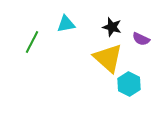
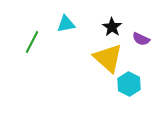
black star: rotated 18 degrees clockwise
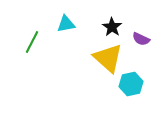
cyan hexagon: moved 2 px right; rotated 20 degrees clockwise
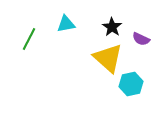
green line: moved 3 px left, 3 px up
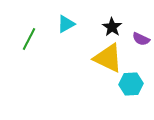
cyan triangle: rotated 18 degrees counterclockwise
yellow triangle: rotated 16 degrees counterclockwise
cyan hexagon: rotated 10 degrees clockwise
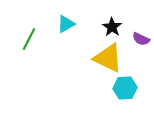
cyan hexagon: moved 6 px left, 4 px down
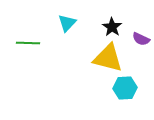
cyan triangle: moved 1 px right, 1 px up; rotated 18 degrees counterclockwise
green line: moved 1 px left, 4 px down; rotated 65 degrees clockwise
yellow triangle: rotated 12 degrees counterclockwise
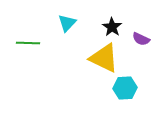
yellow triangle: moved 4 px left; rotated 12 degrees clockwise
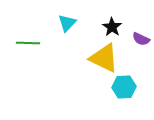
cyan hexagon: moved 1 px left, 1 px up
